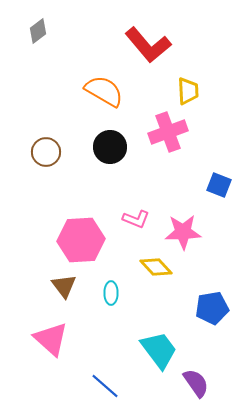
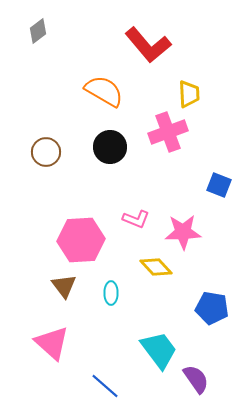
yellow trapezoid: moved 1 px right, 3 px down
blue pentagon: rotated 20 degrees clockwise
pink triangle: moved 1 px right, 4 px down
purple semicircle: moved 4 px up
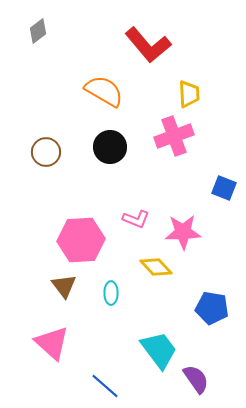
pink cross: moved 6 px right, 4 px down
blue square: moved 5 px right, 3 px down
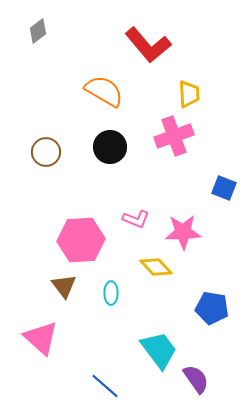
pink triangle: moved 11 px left, 5 px up
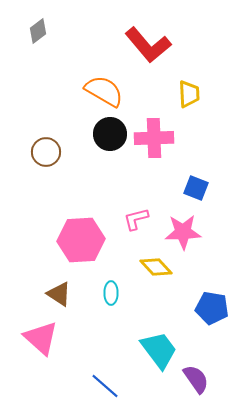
pink cross: moved 20 px left, 2 px down; rotated 18 degrees clockwise
black circle: moved 13 px up
blue square: moved 28 px left
pink L-shape: rotated 144 degrees clockwise
brown triangle: moved 5 px left, 8 px down; rotated 20 degrees counterclockwise
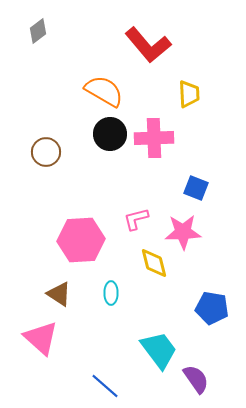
yellow diamond: moved 2 px left, 4 px up; rotated 28 degrees clockwise
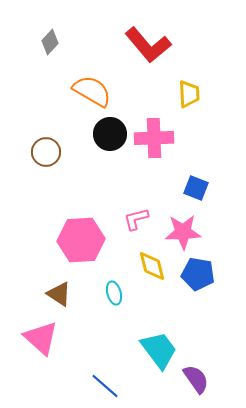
gray diamond: moved 12 px right, 11 px down; rotated 10 degrees counterclockwise
orange semicircle: moved 12 px left
yellow diamond: moved 2 px left, 3 px down
cyan ellipse: moved 3 px right; rotated 15 degrees counterclockwise
blue pentagon: moved 14 px left, 34 px up
